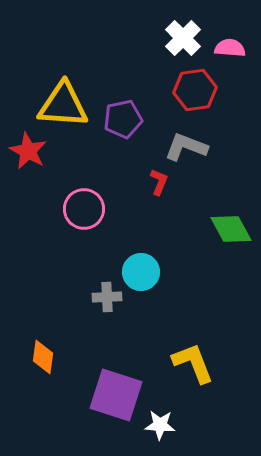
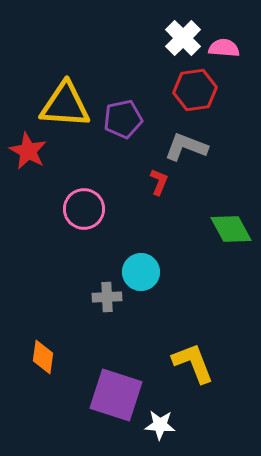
pink semicircle: moved 6 px left
yellow triangle: moved 2 px right
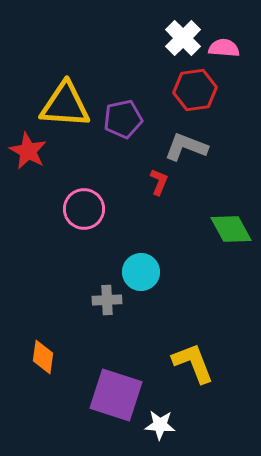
gray cross: moved 3 px down
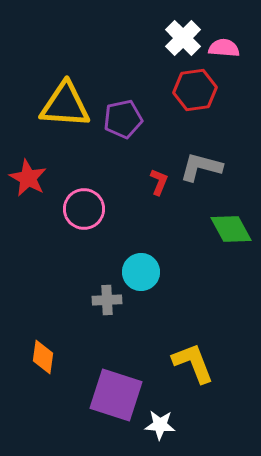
gray L-shape: moved 15 px right, 20 px down; rotated 6 degrees counterclockwise
red star: moved 27 px down
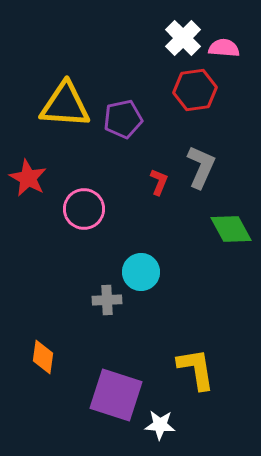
gray L-shape: rotated 99 degrees clockwise
yellow L-shape: moved 3 px right, 6 px down; rotated 12 degrees clockwise
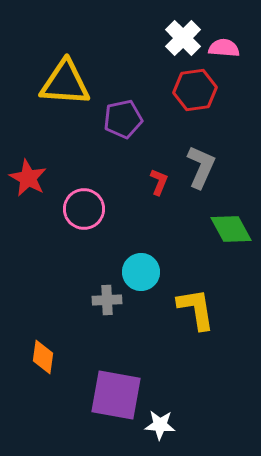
yellow triangle: moved 22 px up
yellow L-shape: moved 60 px up
purple square: rotated 8 degrees counterclockwise
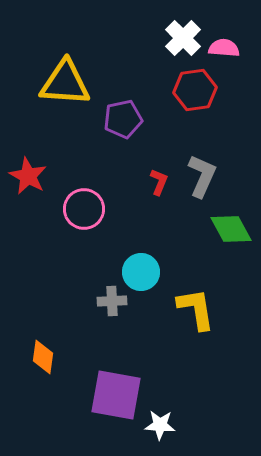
gray L-shape: moved 1 px right, 9 px down
red star: moved 2 px up
gray cross: moved 5 px right, 1 px down
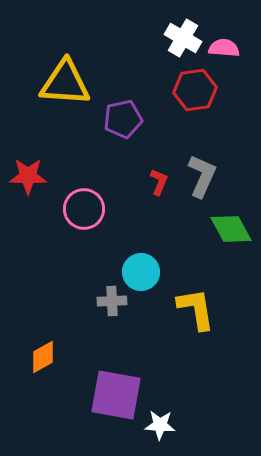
white cross: rotated 15 degrees counterclockwise
red star: rotated 27 degrees counterclockwise
orange diamond: rotated 52 degrees clockwise
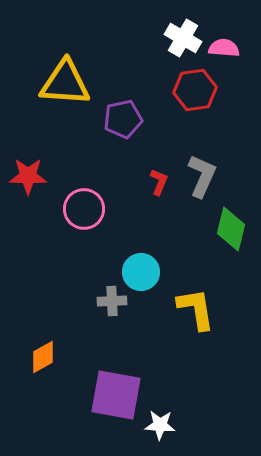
green diamond: rotated 42 degrees clockwise
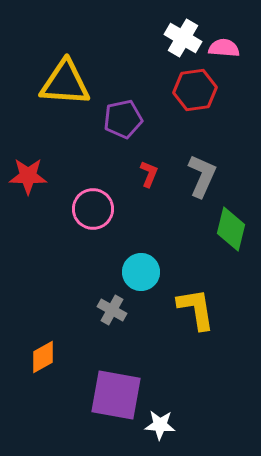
red L-shape: moved 10 px left, 8 px up
pink circle: moved 9 px right
gray cross: moved 9 px down; rotated 32 degrees clockwise
